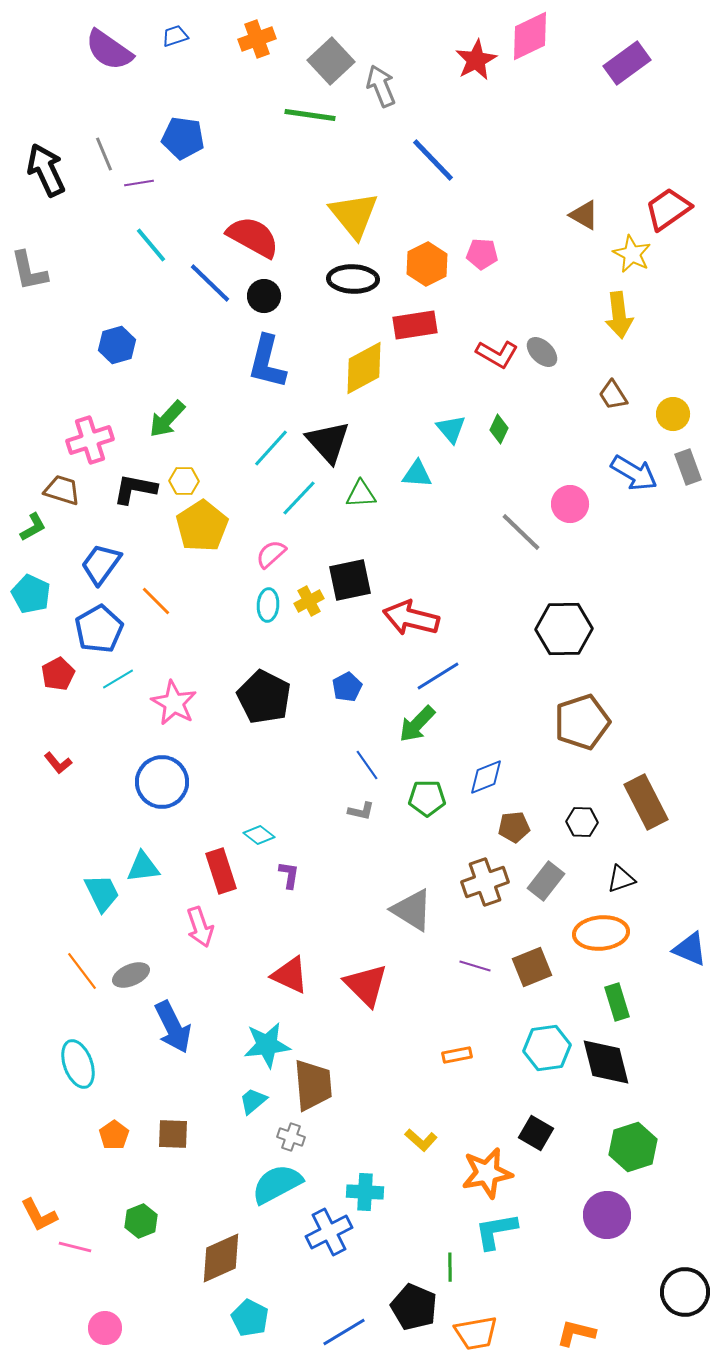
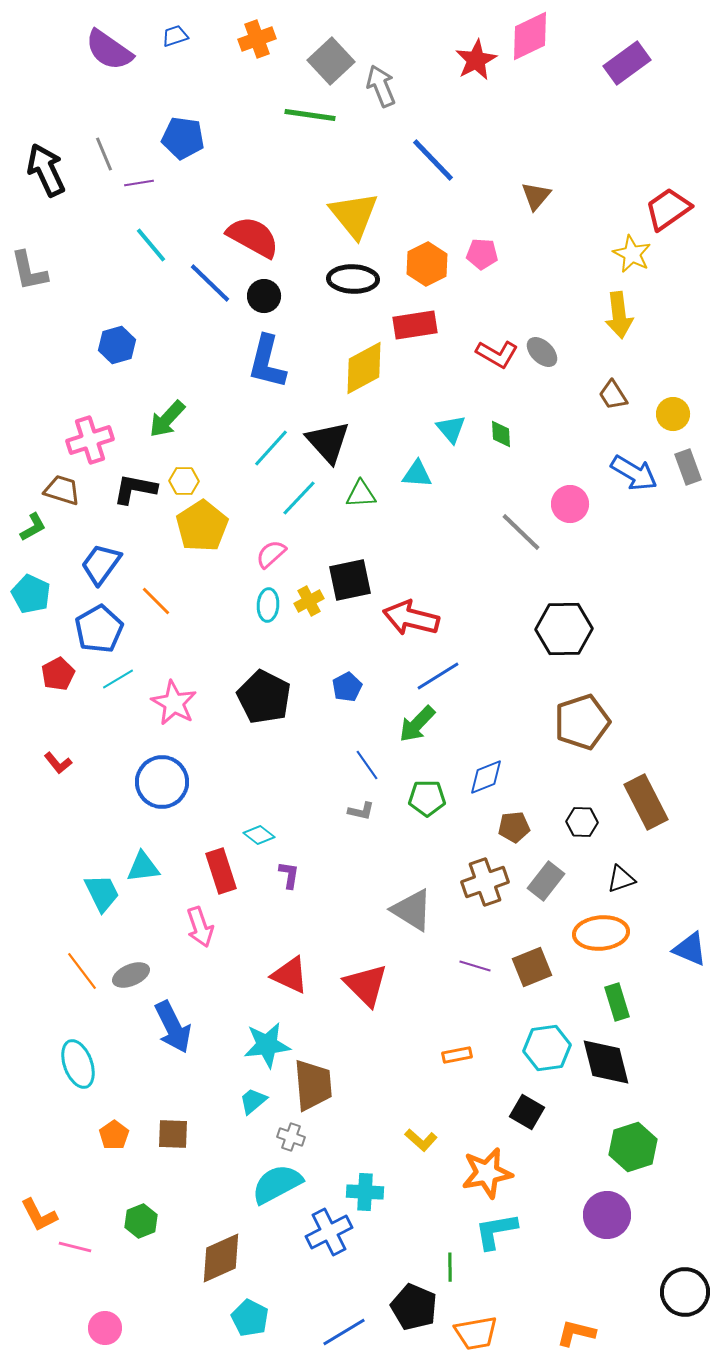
brown triangle at (584, 215): moved 48 px left, 19 px up; rotated 40 degrees clockwise
green diamond at (499, 429): moved 2 px right, 5 px down; rotated 28 degrees counterclockwise
black square at (536, 1133): moved 9 px left, 21 px up
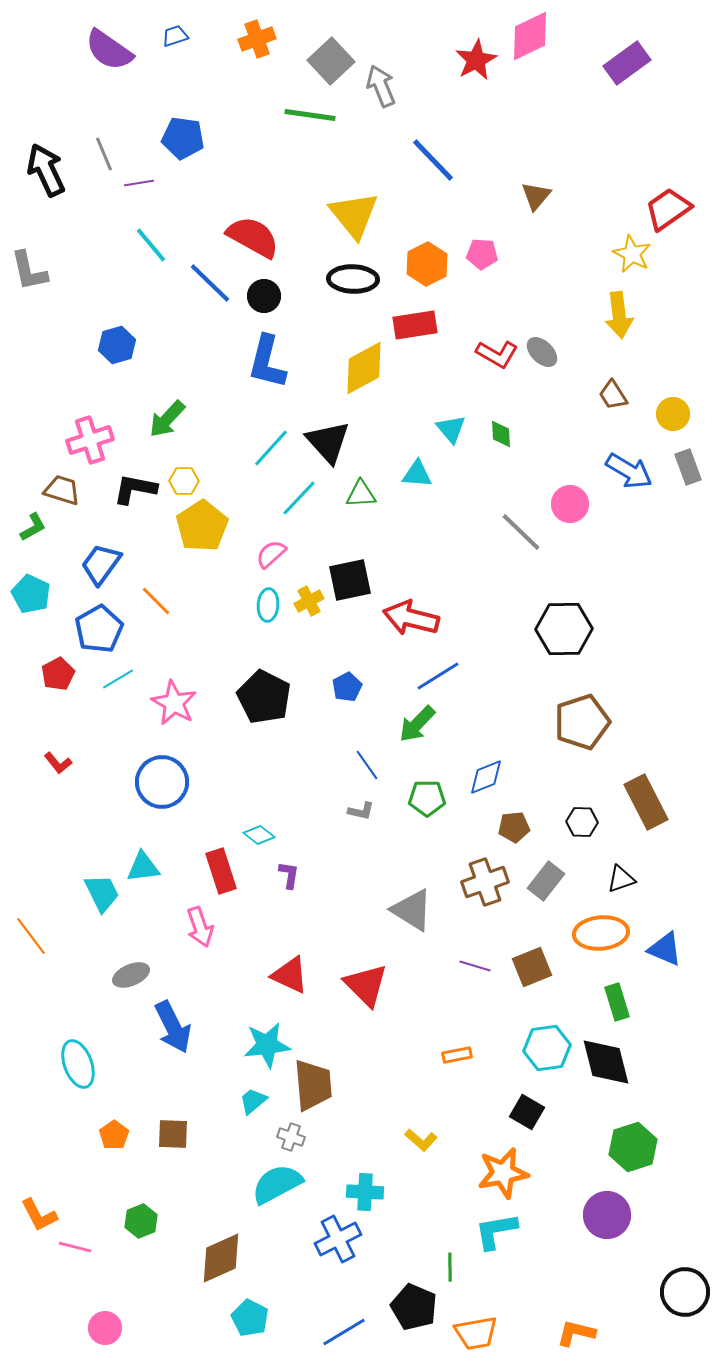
blue arrow at (634, 473): moved 5 px left, 2 px up
blue triangle at (690, 949): moved 25 px left
orange line at (82, 971): moved 51 px left, 35 px up
orange star at (487, 1173): moved 16 px right
blue cross at (329, 1232): moved 9 px right, 7 px down
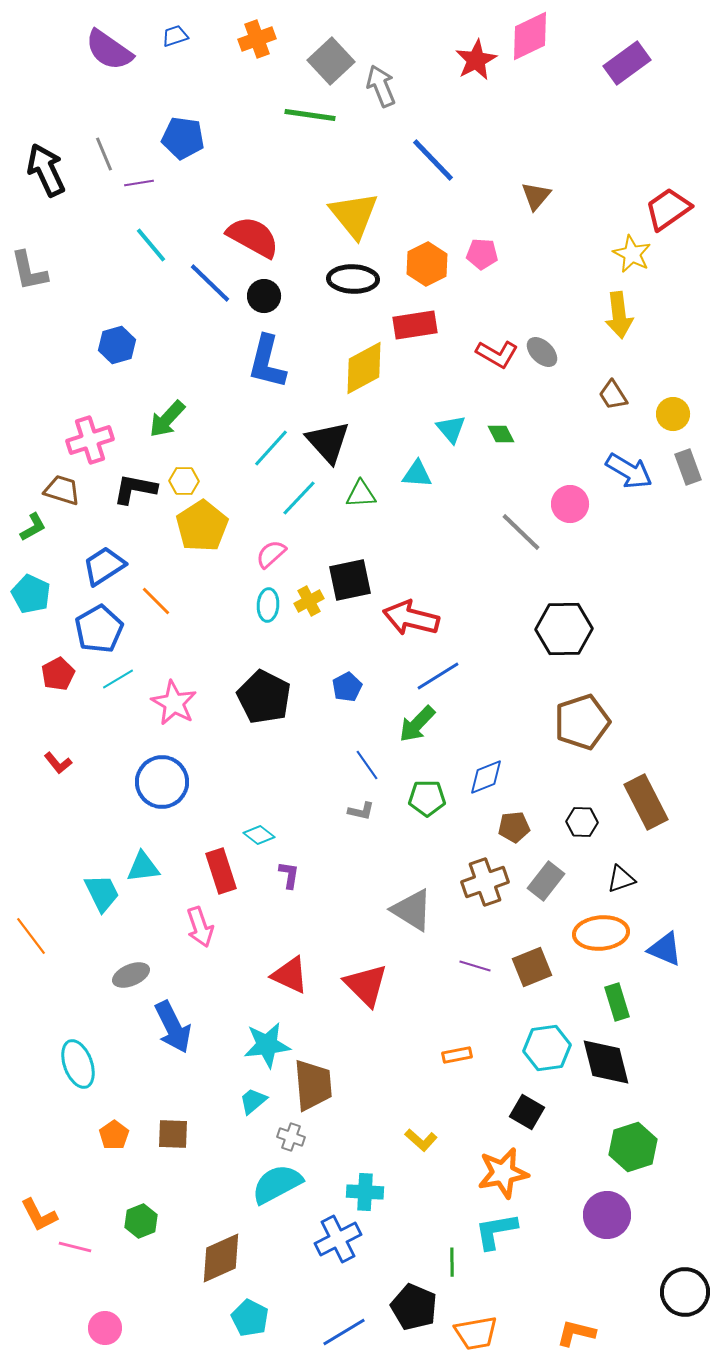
green diamond at (501, 434): rotated 24 degrees counterclockwise
blue trapezoid at (101, 564): moved 3 px right, 2 px down; rotated 21 degrees clockwise
green line at (450, 1267): moved 2 px right, 5 px up
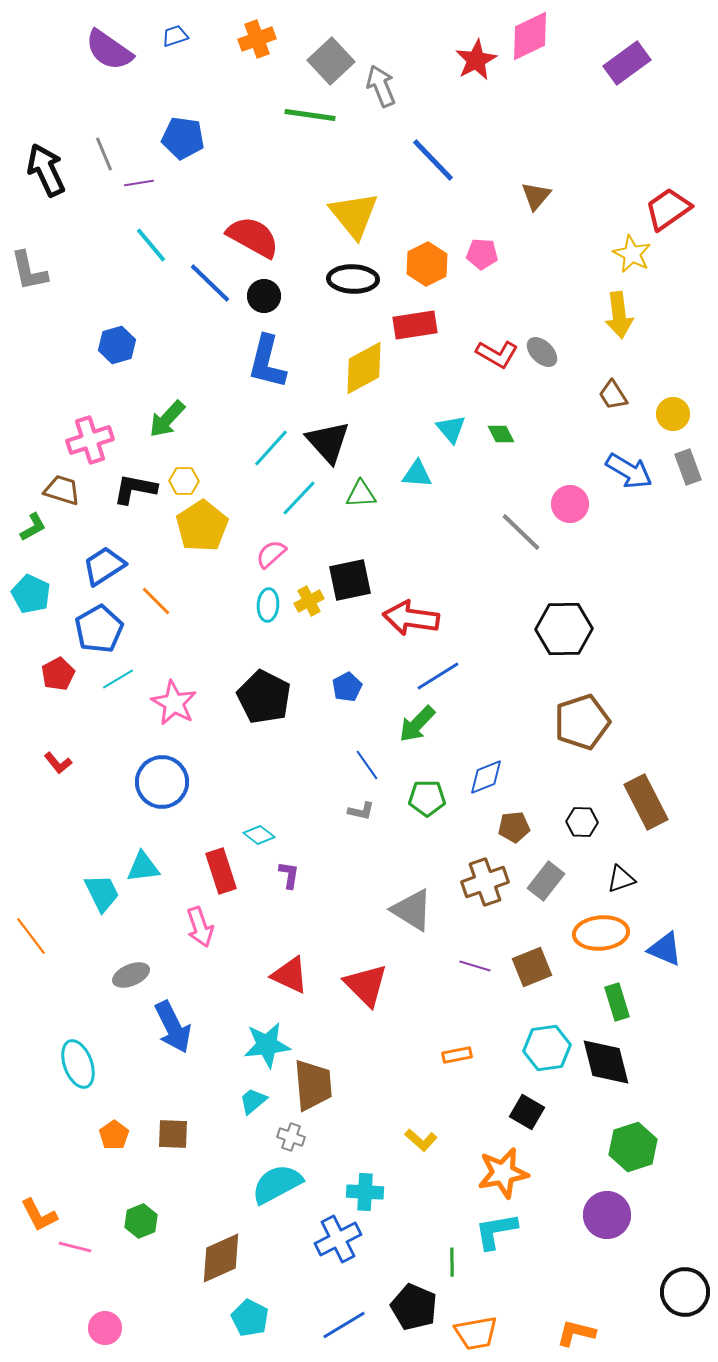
red arrow at (411, 618): rotated 6 degrees counterclockwise
blue line at (344, 1332): moved 7 px up
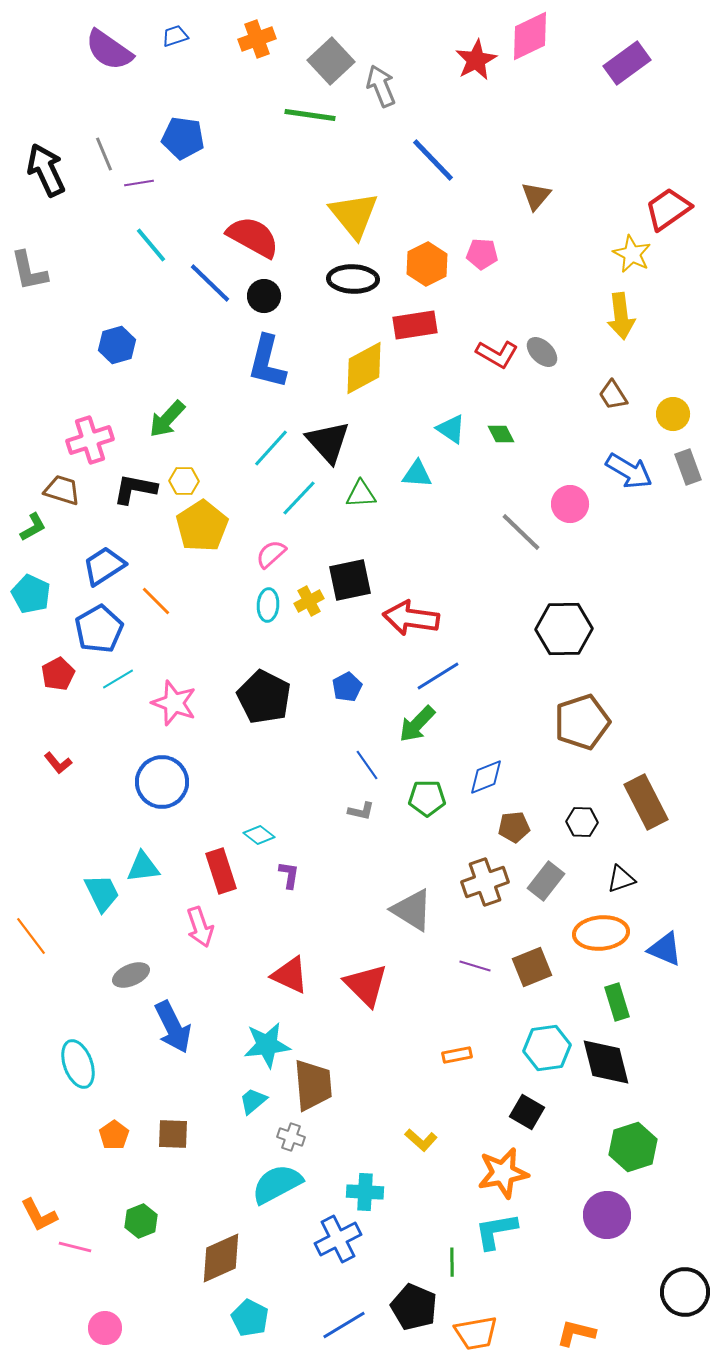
yellow arrow at (619, 315): moved 2 px right, 1 px down
cyan triangle at (451, 429): rotated 16 degrees counterclockwise
pink star at (174, 703): rotated 9 degrees counterclockwise
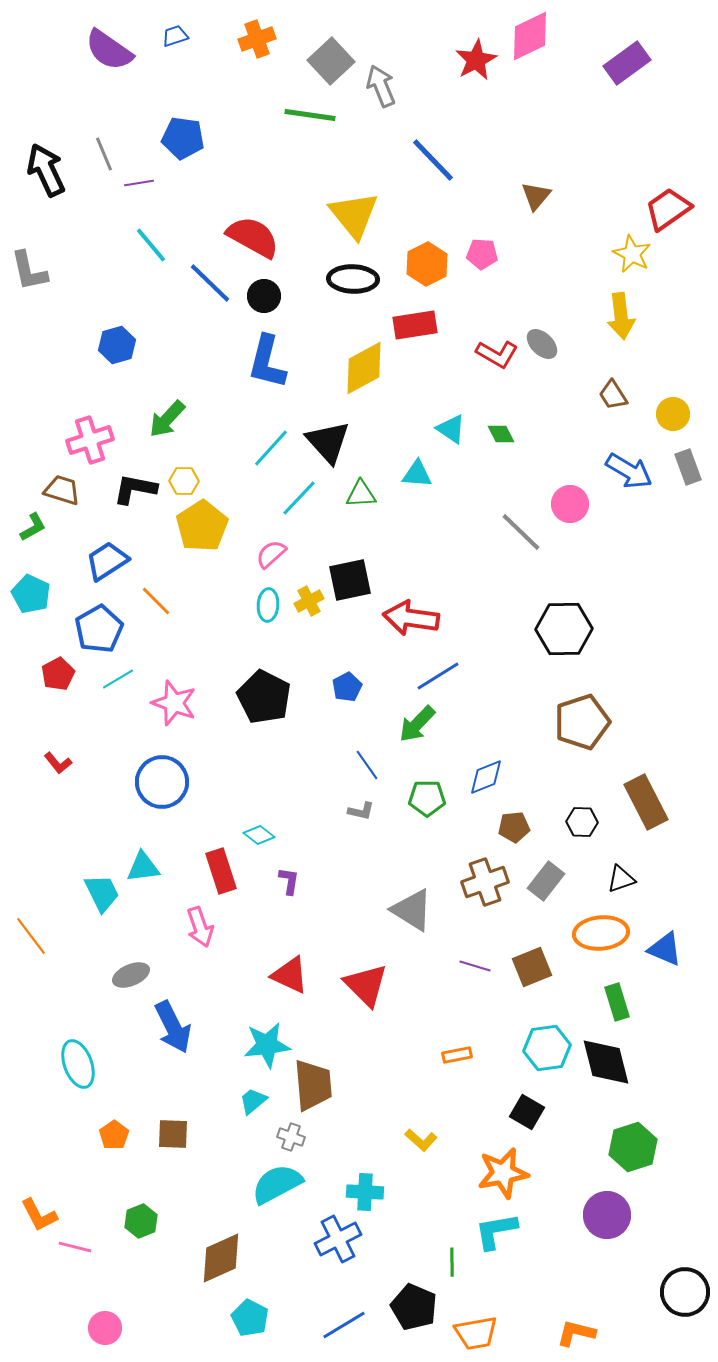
gray ellipse at (542, 352): moved 8 px up
blue trapezoid at (104, 566): moved 3 px right, 5 px up
purple L-shape at (289, 875): moved 6 px down
